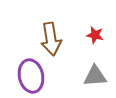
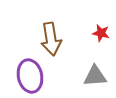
red star: moved 6 px right, 2 px up
purple ellipse: moved 1 px left
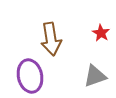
red star: rotated 18 degrees clockwise
gray triangle: rotated 15 degrees counterclockwise
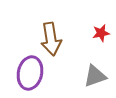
red star: rotated 30 degrees clockwise
purple ellipse: moved 3 px up; rotated 24 degrees clockwise
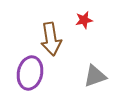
red star: moved 17 px left, 13 px up
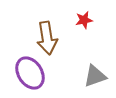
brown arrow: moved 4 px left, 1 px up
purple ellipse: rotated 44 degrees counterclockwise
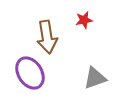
brown arrow: moved 1 px up
gray triangle: moved 2 px down
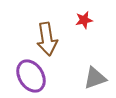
brown arrow: moved 2 px down
purple ellipse: moved 1 px right, 3 px down
